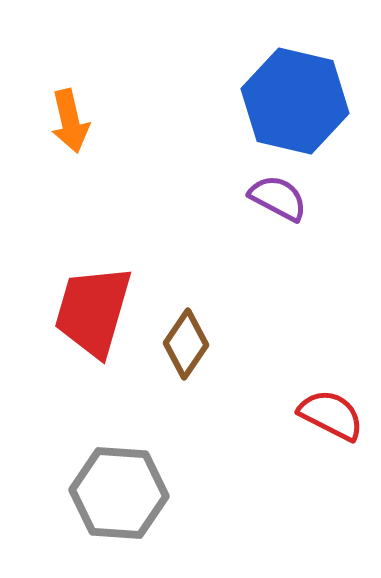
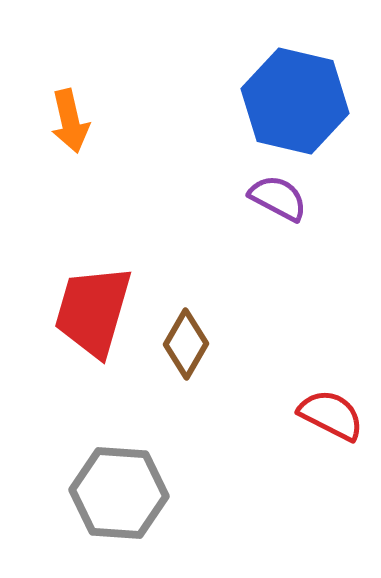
brown diamond: rotated 4 degrees counterclockwise
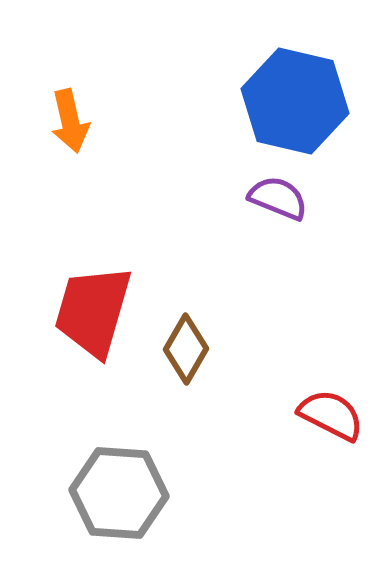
purple semicircle: rotated 6 degrees counterclockwise
brown diamond: moved 5 px down
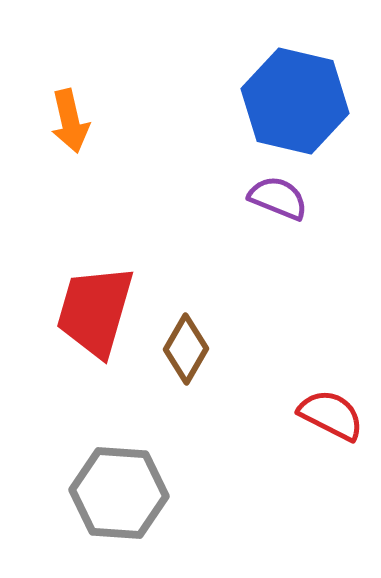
red trapezoid: moved 2 px right
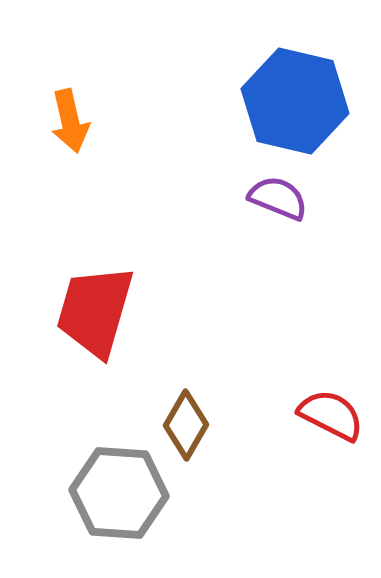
brown diamond: moved 76 px down
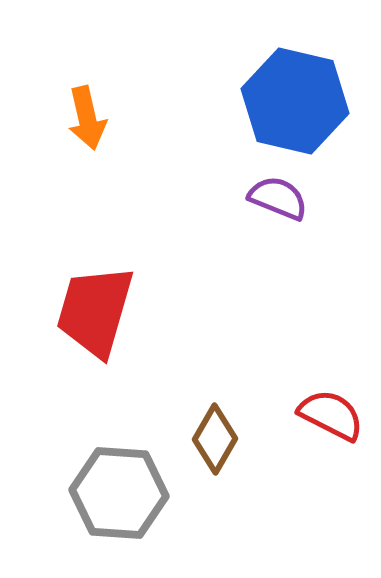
orange arrow: moved 17 px right, 3 px up
brown diamond: moved 29 px right, 14 px down
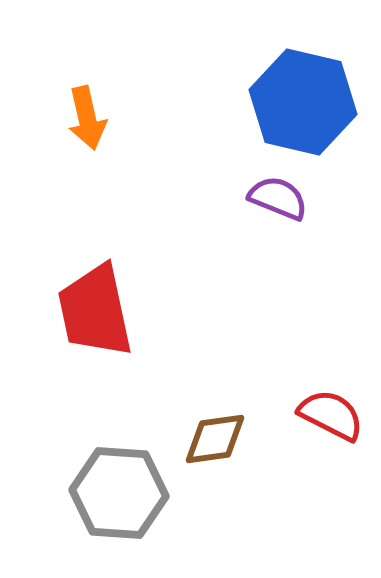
blue hexagon: moved 8 px right, 1 px down
red trapezoid: rotated 28 degrees counterclockwise
brown diamond: rotated 52 degrees clockwise
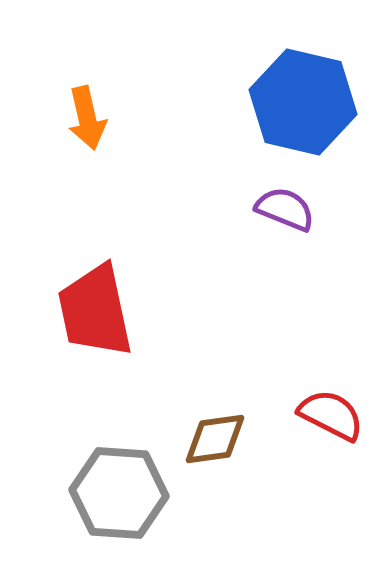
purple semicircle: moved 7 px right, 11 px down
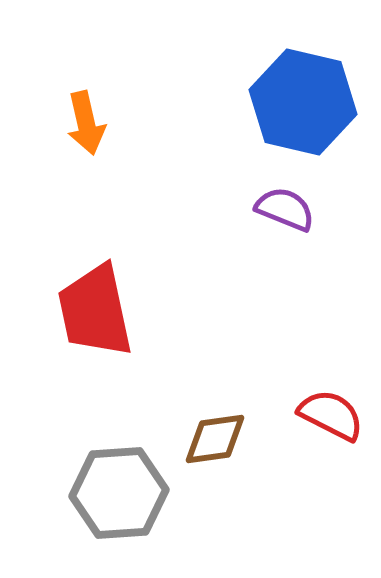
orange arrow: moved 1 px left, 5 px down
gray hexagon: rotated 8 degrees counterclockwise
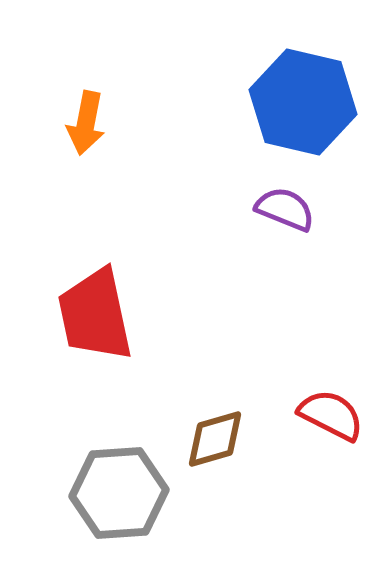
orange arrow: rotated 24 degrees clockwise
red trapezoid: moved 4 px down
brown diamond: rotated 8 degrees counterclockwise
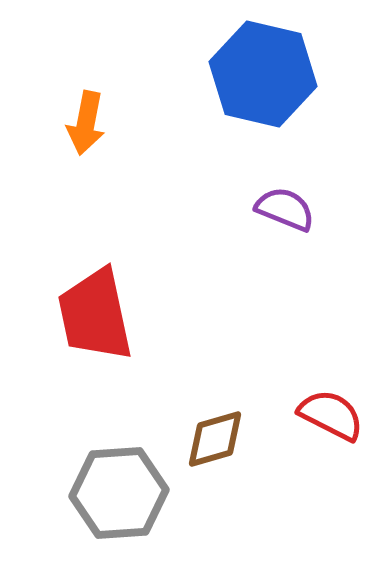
blue hexagon: moved 40 px left, 28 px up
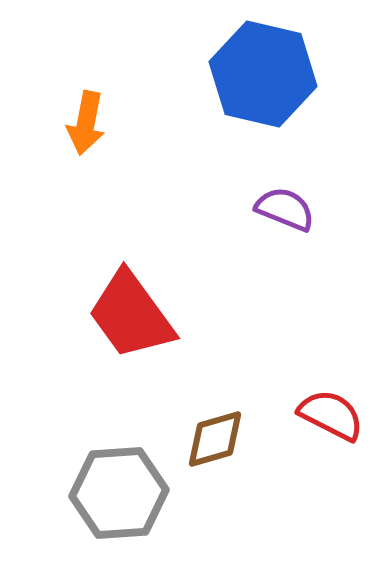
red trapezoid: moved 36 px right; rotated 24 degrees counterclockwise
